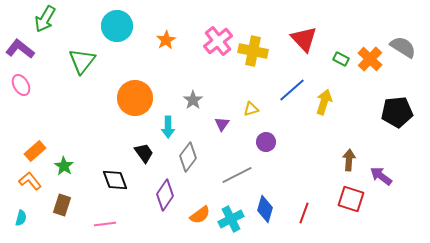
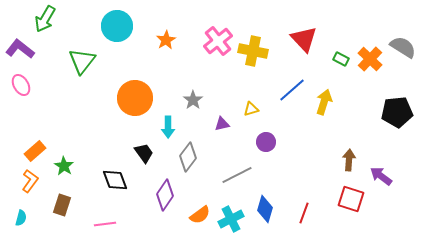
purple triangle: rotated 42 degrees clockwise
orange L-shape: rotated 75 degrees clockwise
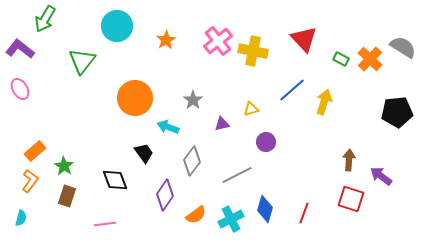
pink ellipse: moved 1 px left, 4 px down
cyan arrow: rotated 110 degrees clockwise
gray diamond: moved 4 px right, 4 px down
brown rectangle: moved 5 px right, 9 px up
orange semicircle: moved 4 px left
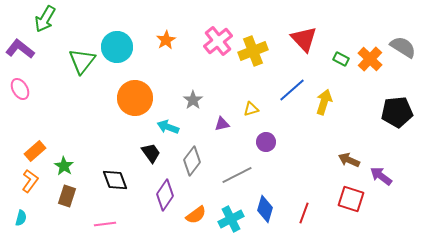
cyan circle: moved 21 px down
yellow cross: rotated 32 degrees counterclockwise
black trapezoid: moved 7 px right
brown arrow: rotated 70 degrees counterclockwise
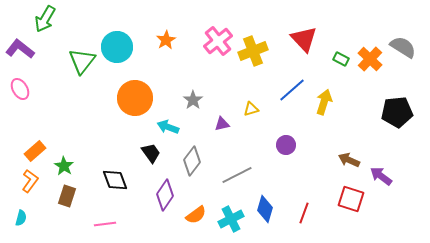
purple circle: moved 20 px right, 3 px down
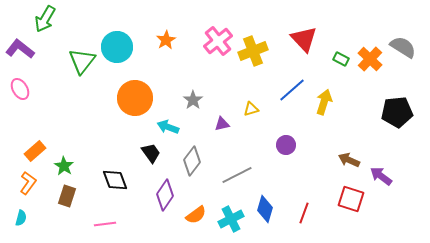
orange L-shape: moved 2 px left, 2 px down
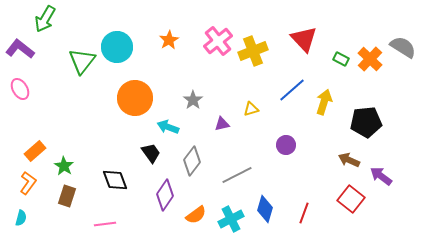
orange star: moved 3 px right
black pentagon: moved 31 px left, 10 px down
red square: rotated 20 degrees clockwise
